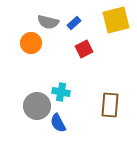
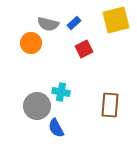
gray semicircle: moved 2 px down
blue semicircle: moved 2 px left, 5 px down
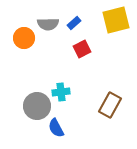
gray semicircle: rotated 15 degrees counterclockwise
orange circle: moved 7 px left, 5 px up
red square: moved 2 px left
cyan cross: rotated 18 degrees counterclockwise
brown rectangle: rotated 25 degrees clockwise
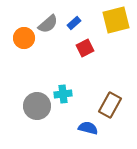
gray semicircle: rotated 40 degrees counterclockwise
red square: moved 3 px right, 1 px up
cyan cross: moved 2 px right, 2 px down
blue semicircle: moved 32 px right; rotated 132 degrees clockwise
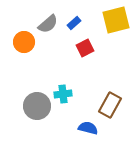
orange circle: moved 4 px down
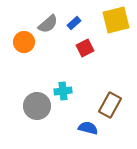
cyan cross: moved 3 px up
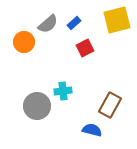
yellow square: moved 1 px right
blue semicircle: moved 4 px right, 2 px down
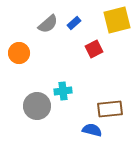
orange circle: moved 5 px left, 11 px down
red square: moved 9 px right, 1 px down
brown rectangle: moved 4 px down; rotated 55 degrees clockwise
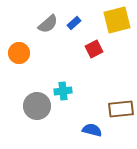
brown rectangle: moved 11 px right
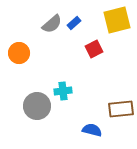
gray semicircle: moved 4 px right
